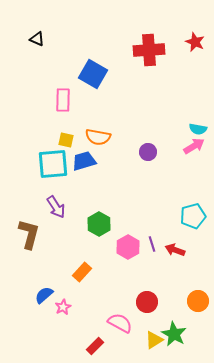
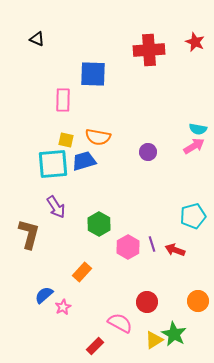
blue square: rotated 28 degrees counterclockwise
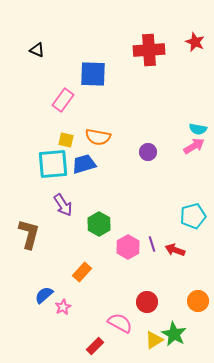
black triangle: moved 11 px down
pink rectangle: rotated 35 degrees clockwise
blue trapezoid: moved 3 px down
purple arrow: moved 7 px right, 2 px up
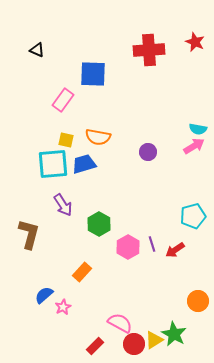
red arrow: rotated 54 degrees counterclockwise
red circle: moved 13 px left, 42 px down
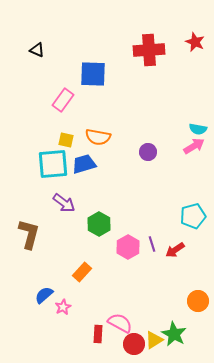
purple arrow: moved 1 px right, 2 px up; rotated 20 degrees counterclockwise
red rectangle: moved 3 px right, 12 px up; rotated 42 degrees counterclockwise
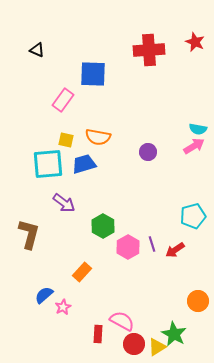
cyan square: moved 5 px left
green hexagon: moved 4 px right, 2 px down
pink semicircle: moved 2 px right, 2 px up
yellow triangle: moved 3 px right, 7 px down
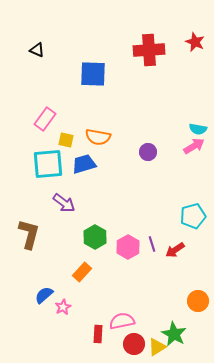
pink rectangle: moved 18 px left, 19 px down
green hexagon: moved 8 px left, 11 px down
pink semicircle: rotated 40 degrees counterclockwise
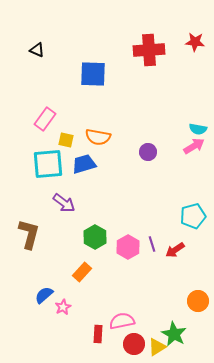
red star: rotated 18 degrees counterclockwise
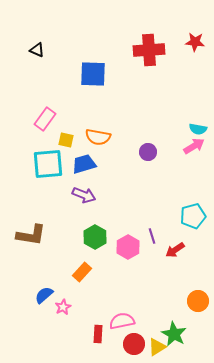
purple arrow: moved 20 px right, 8 px up; rotated 15 degrees counterclockwise
brown L-shape: moved 2 px right, 1 px down; rotated 84 degrees clockwise
purple line: moved 8 px up
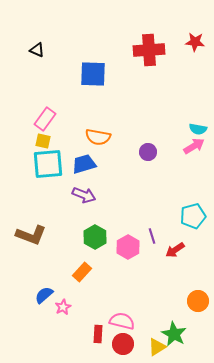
yellow square: moved 23 px left, 1 px down
brown L-shape: rotated 12 degrees clockwise
pink semicircle: rotated 25 degrees clockwise
red circle: moved 11 px left
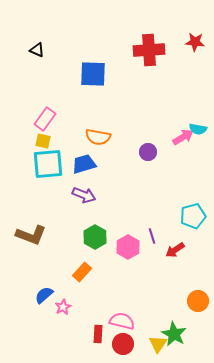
pink arrow: moved 11 px left, 9 px up
yellow triangle: moved 1 px right, 3 px up; rotated 24 degrees counterclockwise
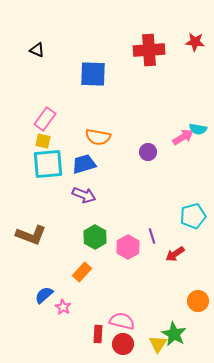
red arrow: moved 4 px down
pink star: rotated 14 degrees counterclockwise
